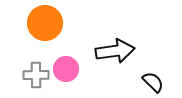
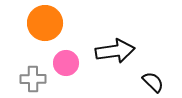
pink circle: moved 6 px up
gray cross: moved 3 px left, 4 px down
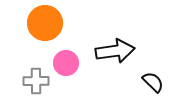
gray cross: moved 3 px right, 2 px down
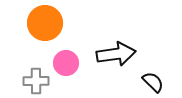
black arrow: moved 1 px right, 3 px down
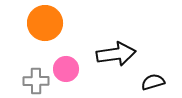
pink circle: moved 6 px down
black semicircle: rotated 60 degrees counterclockwise
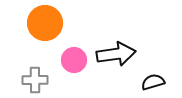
pink circle: moved 8 px right, 9 px up
gray cross: moved 1 px left, 1 px up
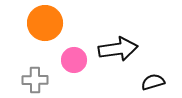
black arrow: moved 2 px right, 5 px up
